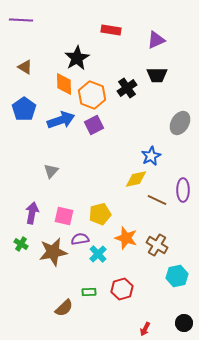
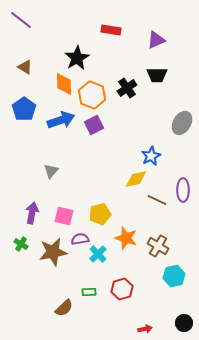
purple line: rotated 35 degrees clockwise
gray ellipse: moved 2 px right
brown cross: moved 1 px right, 1 px down
cyan hexagon: moved 3 px left
red arrow: rotated 128 degrees counterclockwise
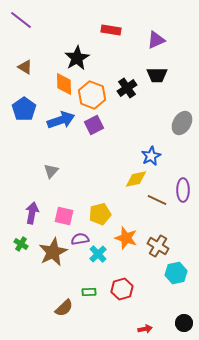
brown star: rotated 16 degrees counterclockwise
cyan hexagon: moved 2 px right, 3 px up
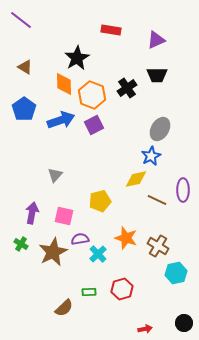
gray ellipse: moved 22 px left, 6 px down
gray triangle: moved 4 px right, 4 px down
yellow pentagon: moved 13 px up
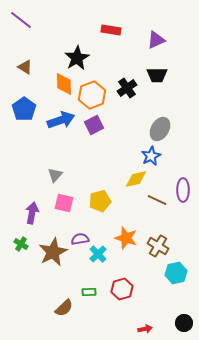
orange hexagon: rotated 20 degrees clockwise
pink square: moved 13 px up
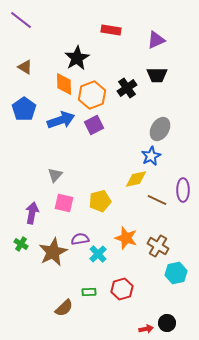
black circle: moved 17 px left
red arrow: moved 1 px right
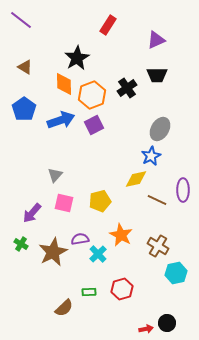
red rectangle: moved 3 px left, 5 px up; rotated 66 degrees counterclockwise
purple arrow: rotated 150 degrees counterclockwise
orange star: moved 5 px left, 3 px up; rotated 10 degrees clockwise
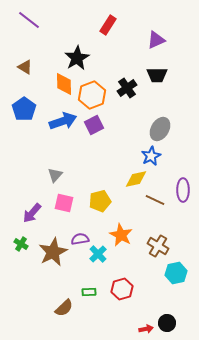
purple line: moved 8 px right
blue arrow: moved 2 px right, 1 px down
brown line: moved 2 px left
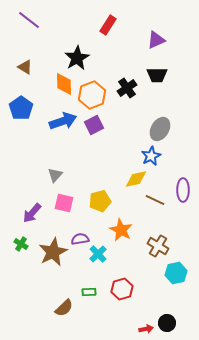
blue pentagon: moved 3 px left, 1 px up
orange star: moved 5 px up
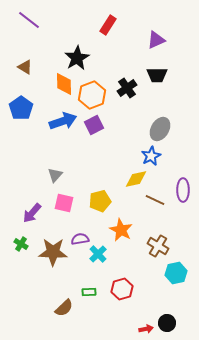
brown star: rotated 28 degrees clockwise
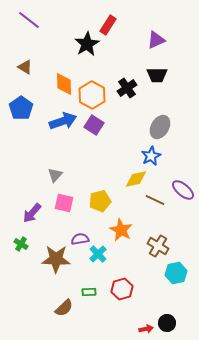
black star: moved 10 px right, 14 px up
orange hexagon: rotated 12 degrees counterclockwise
purple square: rotated 30 degrees counterclockwise
gray ellipse: moved 2 px up
purple ellipse: rotated 50 degrees counterclockwise
brown star: moved 3 px right, 7 px down
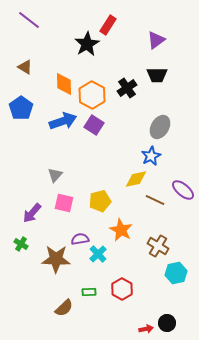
purple triangle: rotated 12 degrees counterclockwise
red hexagon: rotated 15 degrees counterclockwise
